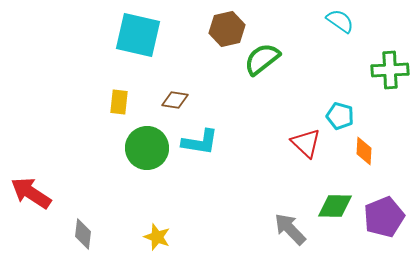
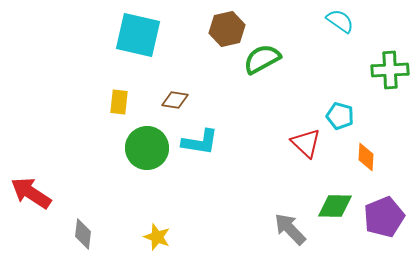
green semicircle: rotated 9 degrees clockwise
orange diamond: moved 2 px right, 6 px down
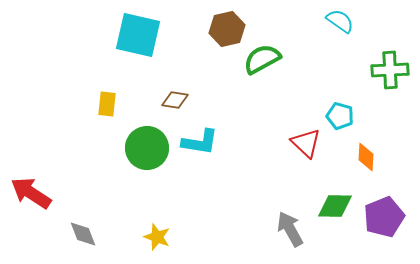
yellow rectangle: moved 12 px left, 2 px down
gray arrow: rotated 15 degrees clockwise
gray diamond: rotated 28 degrees counterclockwise
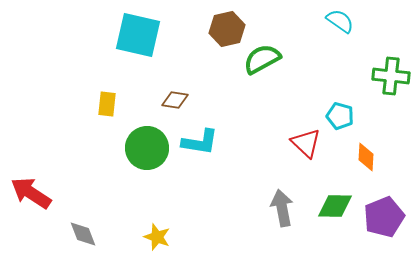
green cross: moved 1 px right, 6 px down; rotated 9 degrees clockwise
gray arrow: moved 8 px left, 21 px up; rotated 18 degrees clockwise
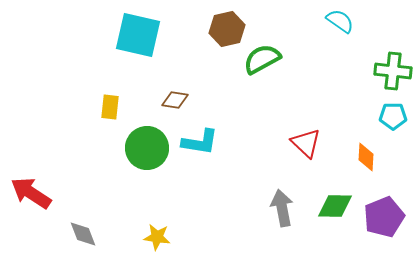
green cross: moved 2 px right, 5 px up
yellow rectangle: moved 3 px right, 3 px down
cyan pentagon: moved 53 px right; rotated 16 degrees counterclockwise
yellow star: rotated 12 degrees counterclockwise
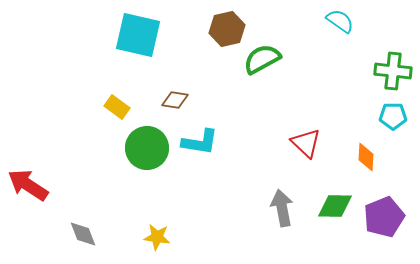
yellow rectangle: moved 7 px right; rotated 60 degrees counterclockwise
red arrow: moved 3 px left, 8 px up
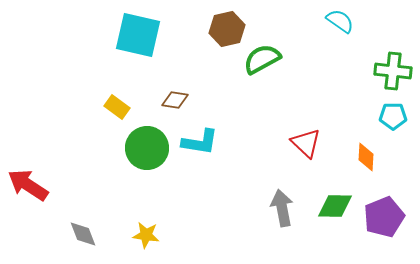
yellow star: moved 11 px left, 2 px up
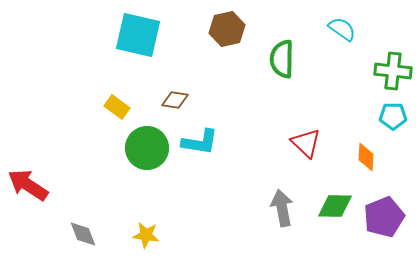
cyan semicircle: moved 2 px right, 8 px down
green semicircle: moved 20 px right; rotated 60 degrees counterclockwise
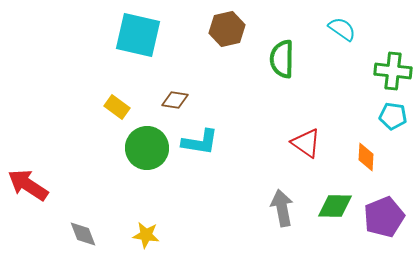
cyan pentagon: rotated 8 degrees clockwise
red triangle: rotated 8 degrees counterclockwise
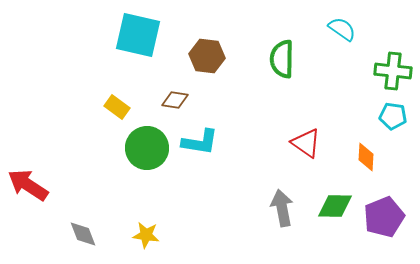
brown hexagon: moved 20 px left, 27 px down; rotated 20 degrees clockwise
